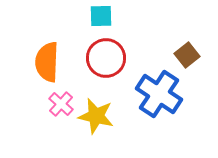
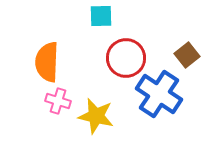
red circle: moved 20 px right
pink cross: moved 3 px left, 3 px up; rotated 25 degrees counterclockwise
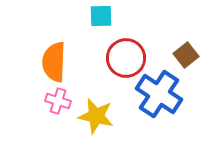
brown square: moved 1 px left
orange semicircle: moved 7 px right
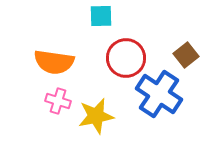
orange semicircle: rotated 84 degrees counterclockwise
yellow star: rotated 24 degrees counterclockwise
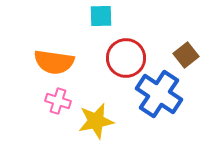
yellow star: moved 5 px down
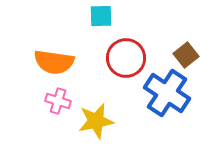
blue cross: moved 8 px right, 1 px up
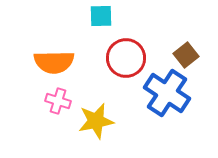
orange semicircle: rotated 9 degrees counterclockwise
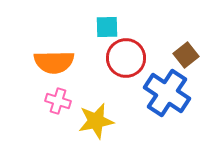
cyan square: moved 6 px right, 11 px down
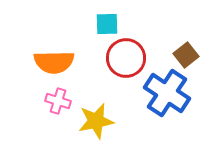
cyan square: moved 3 px up
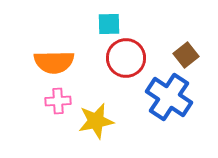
cyan square: moved 2 px right
blue cross: moved 2 px right, 4 px down
pink cross: rotated 20 degrees counterclockwise
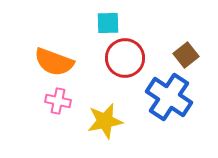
cyan square: moved 1 px left, 1 px up
red circle: moved 1 px left
orange semicircle: rotated 21 degrees clockwise
pink cross: rotated 15 degrees clockwise
yellow star: moved 9 px right
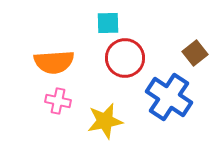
brown square: moved 9 px right, 2 px up
orange semicircle: rotated 24 degrees counterclockwise
